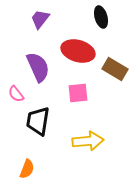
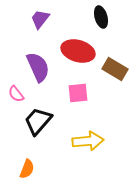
black trapezoid: rotated 32 degrees clockwise
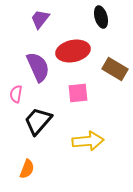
red ellipse: moved 5 px left; rotated 28 degrees counterclockwise
pink semicircle: rotated 48 degrees clockwise
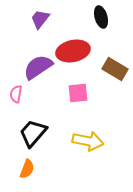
purple semicircle: rotated 100 degrees counterclockwise
black trapezoid: moved 5 px left, 12 px down
yellow arrow: rotated 16 degrees clockwise
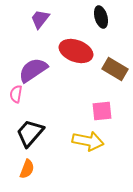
red ellipse: moved 3 px right; rotated 32 degrees clockwise
purple semicircle: moved 5 px left, 3 px down
pink square: moved 24 px right, 18 px down
black trapezoid: moved 3 px left
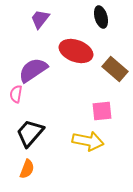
brown rectangle: rotated 10 degrees clockwise
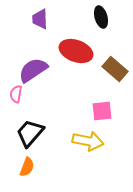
purple trapezoid: rotated 40 degrees counterclockwise
orange semicircle: moved 2 px up
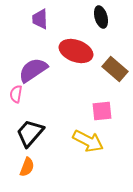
yellow arrow: rotated 16 degrees clockwise
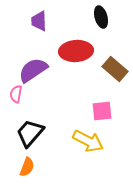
purple trapezoid: moved 1 px left, 2 px down
red ellipse: rotated 24 degrees counterclockwise
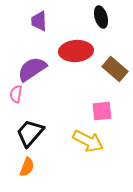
purple semicircle: moved 1 px left, 1 px up
